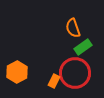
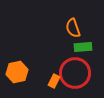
green rectangle: rotated 30 degrees clockwise
orange hexagon: rotated 15 degrees clockwise
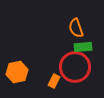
orange semicircle: moved 3 px right
red circle: moved 6 px up
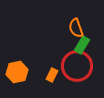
green rectangle: moved 1 px left, 2 px up; rotated 54 degrees counterclockwise
red circle: moved 2 px right, 1 px up
orange rectangle: moved 2 px left, 6 px up
